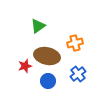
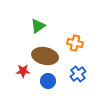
orange cross: rotated 28 degrees clockwise
brown ellipse: moved 2 px left
red star: moved 2 px left, 5 px down; rotated 16 degrees clockwise
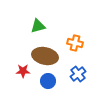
green triangle: rotated 21 degrees clockwise
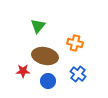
green triangle: rotated 35 degrees counterclockwise
blue cross: rotated 14 degrees counterclockwise
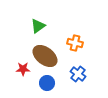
green triangle: rotated 14 degrees clockwise
brown ellipse: rotated 25 degrees clockwise
red star: moved 2 px up
blue circle: moved 1 px left, 2 px down
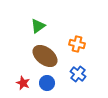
orange cross: moved 2 px right, 1 px down
red star: moved 14 px down; rotated 24 degrees clockwise
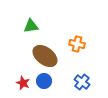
green triangle: moved 7 px left; rotated 28 degrees clockwise
blue cross: moved 4 px right, 8 px down
blue circle: moved 3 px left, 2 px up
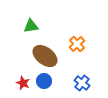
orange cross: rotated 35 degrees clockwise
blue cross: moved 1 px down
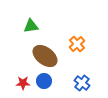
red star: rotated 24 degrees counterclockwise
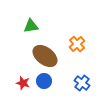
red star: rotated 16 degrees clockwise
